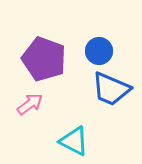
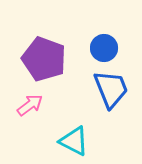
blue circle: moved 5 px right, 3 px up
blue trapezoid: rotated 135 degrees counterclockwise
pink arrow: moved 1 px down
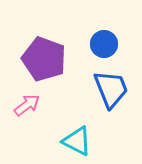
blue circle: moved 4 px up
pink arrow: moved 3 px left
cyan triangle: moved 3 px right
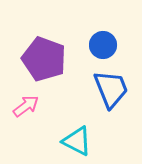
blue circle: moved 1 px left, 1 px down
pink arrow: moved 1 px left, 1 px down
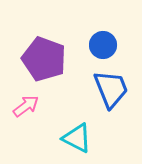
cyan triangle: moved 3 px up
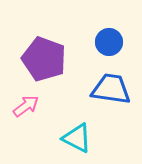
blue circle: moved 6 px right, 3 px up
blue trapezoid: rotated 60 degrees counterclockwise
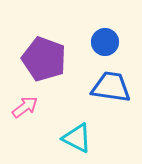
blue circle: moved 4 px left
blue trapezoid: moved 2 px up
pink arrow: moved 1 px left, 1 px down
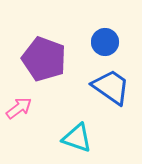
blue trapezoid: rotated 27 degrees clockwise
pink arrow: moved 6 px left, 1 px down
cyan triangle: rotated 8 degrees counterclockwise
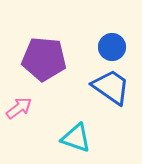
blue circle: moved 7 px right, 5 px down
purple pentagon: rotated 15 degrees counterclockwise
cyan triangle: moved 1 px left
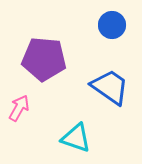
blue circle: moved 22 px up
blue trapezoid: moved 1 px left
pink arrow: rotated 24 degrees counterclockwise
